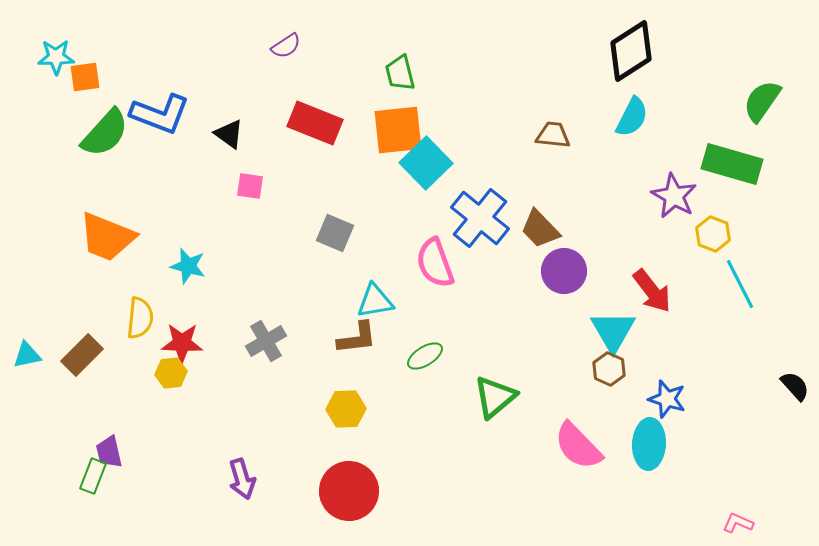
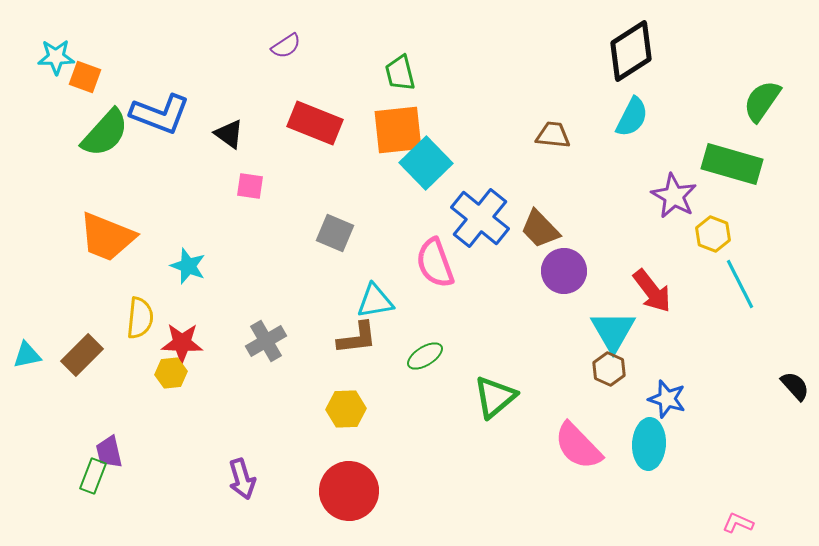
orange square at (85, 77): rotated 28 degrees clockwise
cyan star at (188, 266): rotated 6 degrees clockwise
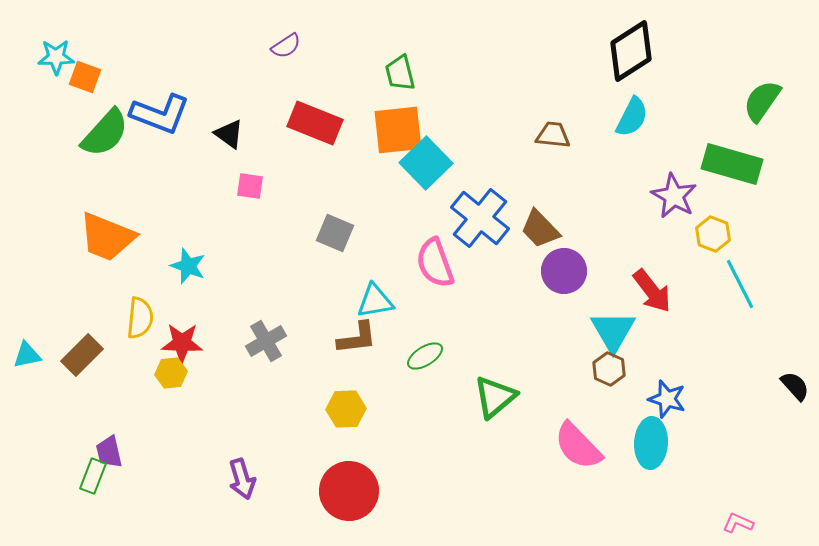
cyan ellipse at (649, 444): moved 2 px right, 1 px up
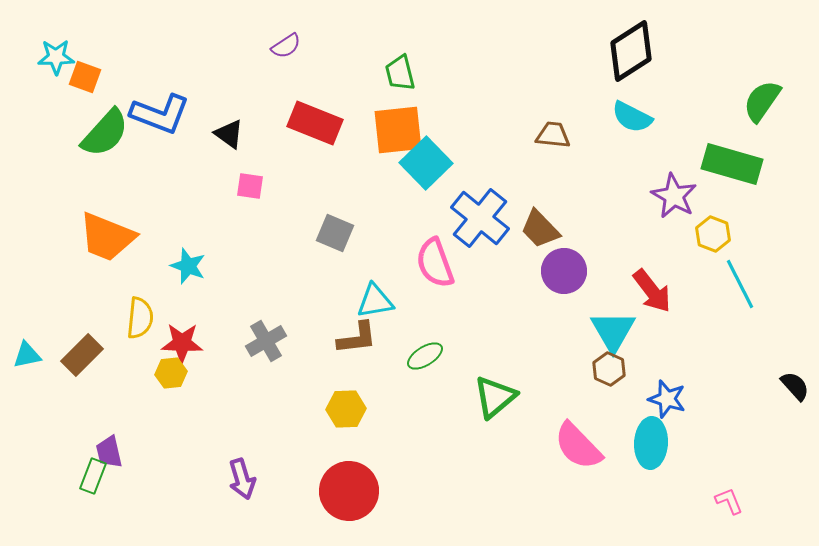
cyan semicircle at (632, 117): rotated 90 degrees clockwise
pink L-shape at (738, 523): moved 9 px left, 22 px up; rotated 44 degrees clockwise
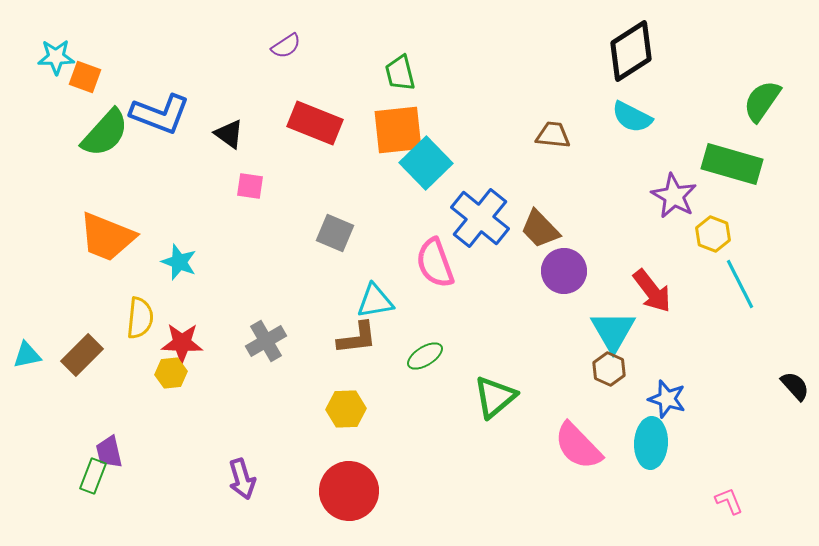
cyan star at (188, 266): moved 9 px left, 4 px up
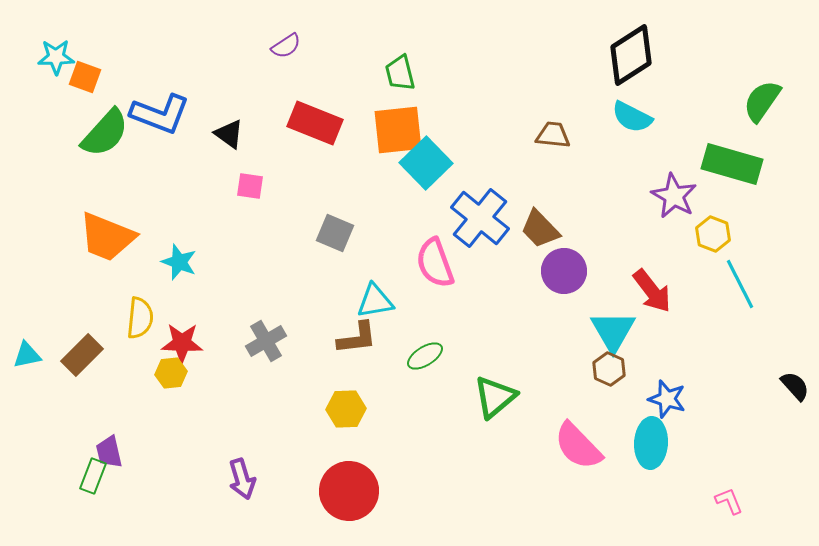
black diamond at (631, 51): moved 4 px down
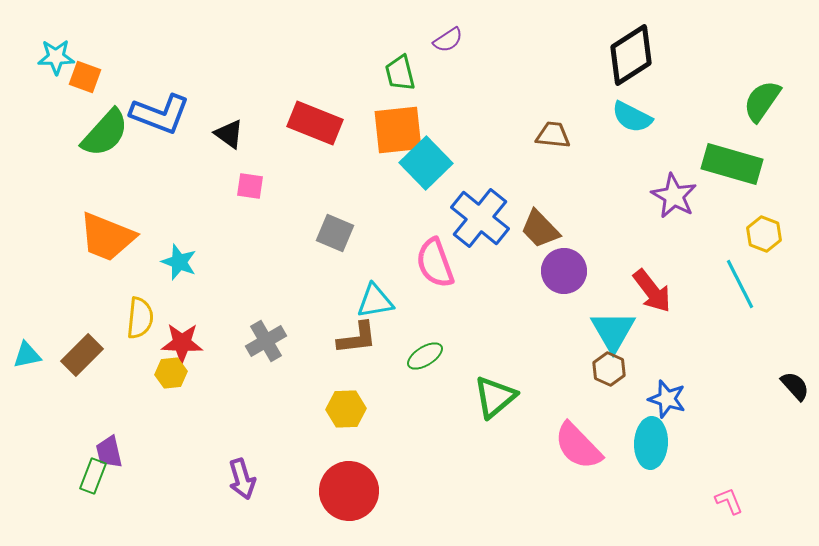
purple semicircle at (286, 46): moved 162 px right, 6 px up
yellow hexagon at (713, 234): moved 51 px right
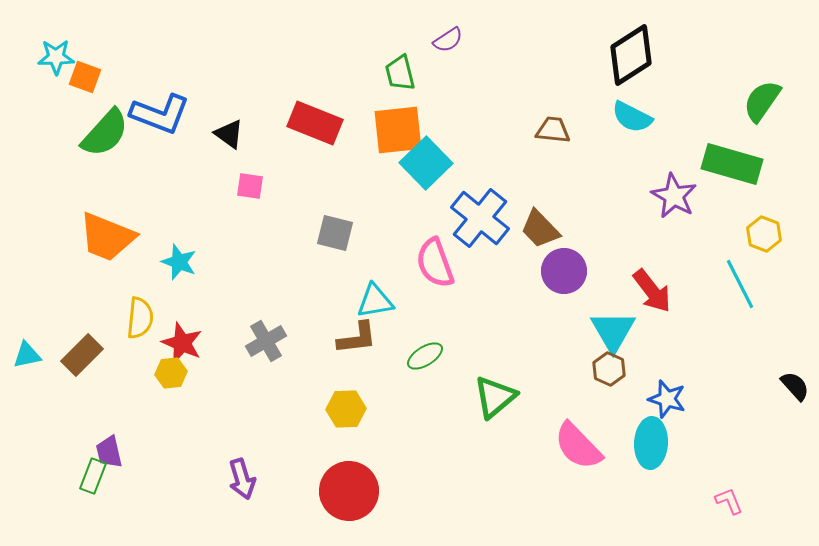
brown trapezoid at (553, 135): moved 5 px up
gray square at (335, 233): rotated 9 degrees counterclockwise
red star at (182, 343): rotated 21 degrees clockwise
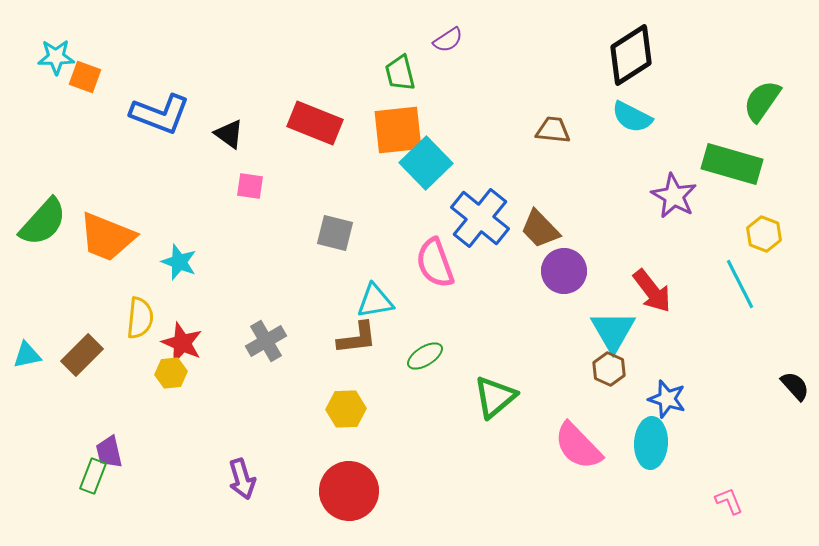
green semicircle at (105, 133): moved 62 px left, 89 px down
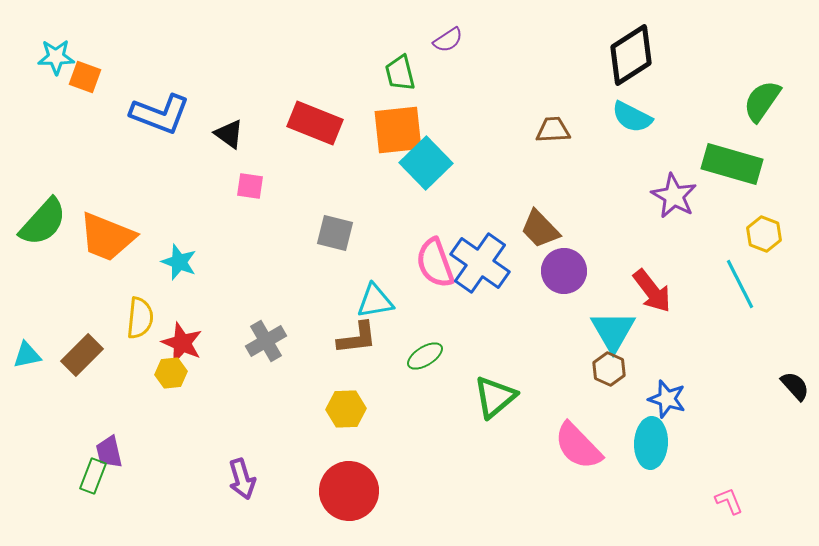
brown trapezoid at (553, 130): rotated 9 degrees counterclockwise
blue cross at (480, 218): moved 45 px down; rotated 4 degrees counterclockwise
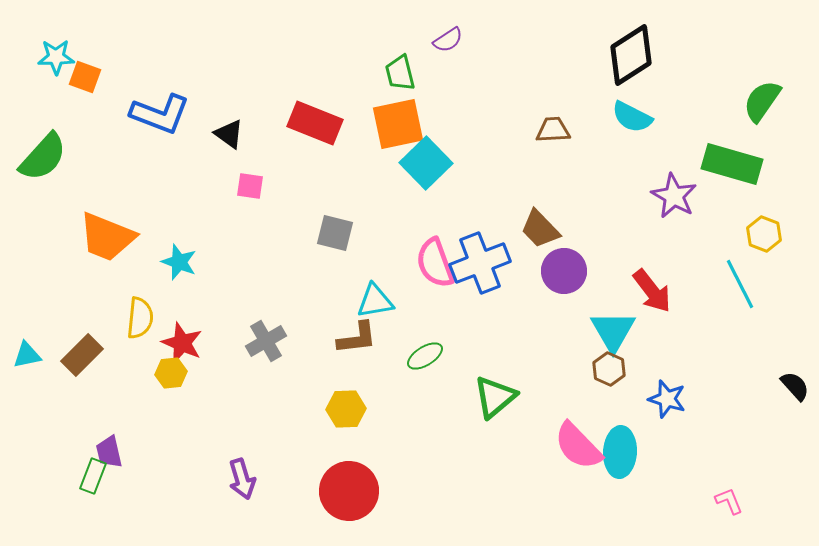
orange square at (398, 130): moved 6 px up; rotated 6 degrees counterclockwise
green semicircle at (43, 222): moved 65 px up
blue cross at (480, 263): rotated 34 degrees clockwise
cyan ellipse at (651, 443): moved 31 px left, 9 px down
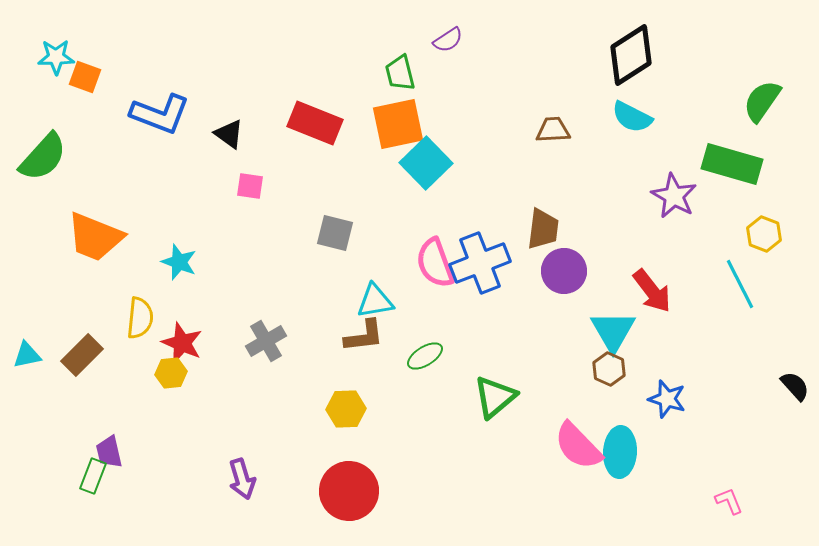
brown trapezoid at (540, 229): moved 3 px right; rotated 129 degrees counterclockwise
orange trapezoid at (107, 237): moved 12 px left
brown L-shape at (357, 338): moved 7 px right, 2 px up
